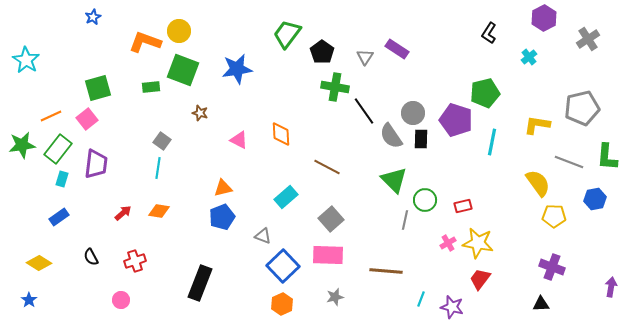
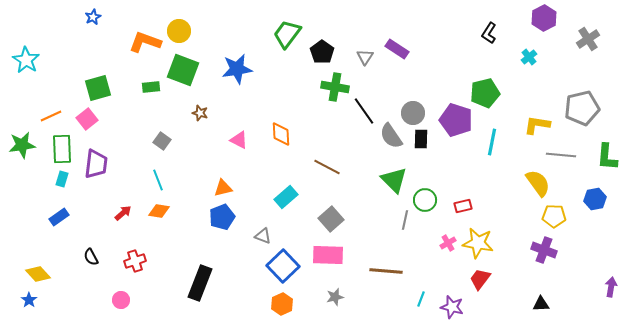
green rectangle at (58, 149): moved 4 px right; rotated 40 degrees counterclockwise
gray line at (569, 162): moved 8 px left, 7 px up; rotated 16 degrees counterclockwise
cyan line at (158, 168): moved 12 px down; rotated 30 degrees counterclockwise
yellow diamond at (39, 263): moved 1 px left, 11 px down; rotated 15 degrees clockwise
purple cross at (552, 267): moved 8 px left, 17 px up
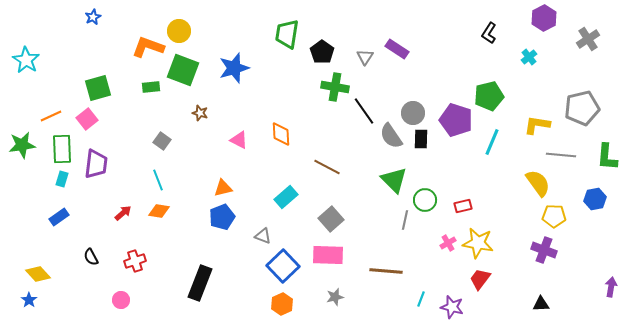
green trapezoid at (287, 34): rotated 28 degrees counterclockwise
orange L-shape at (145, 42): moved 3 px right, 5 px down
blue star at (237, 69): moved 3 px left, 1 px up; rotated 8 degrees counterclockwise
green pentagon at (485, 93): moved 4 px right, 3 px down
cyan line at (492, 142): rotated 12 degrees clockwise
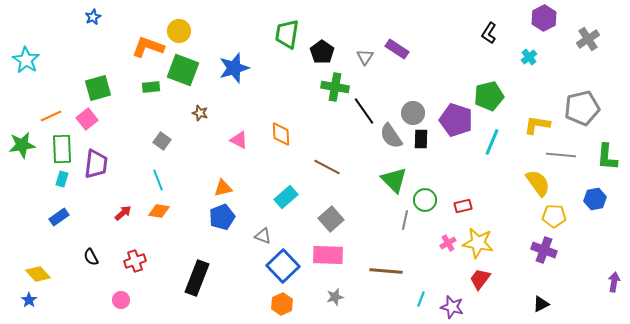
black rectangle at (200, 283): moved 3 px left, 5 px up
purple arrow at (611, 287): moved 3 px right, 5 px up
black triangle at (541, 304): rotated 24 degrees counterclockwise
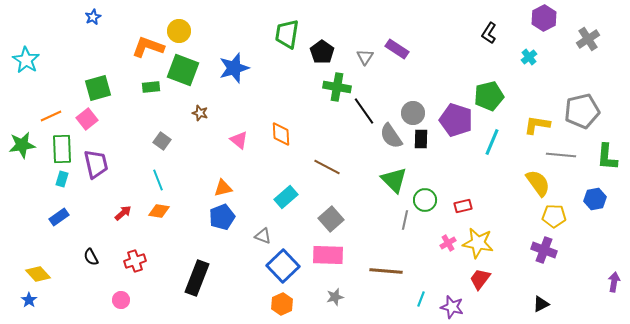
green cross at (335, 87): moved 2 px right
gray pentagon at (582, 108): moved 3 px down
pink triangle at (239, 140): rotated 12 degrees clockwise
purple trapezoid at (96, 164): rotated 20 degrees counterclockwise
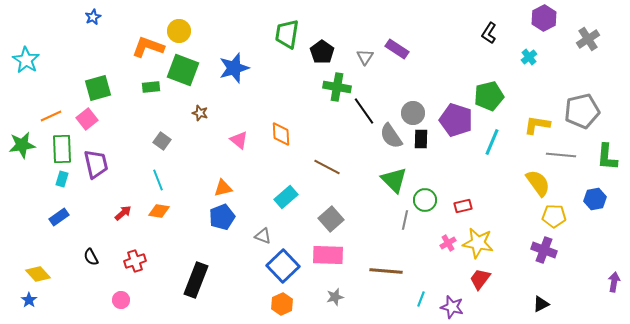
black rectangle at (197, 278): moved 1 px left, 2 px down
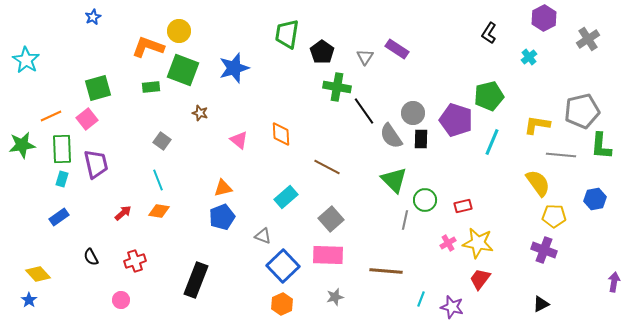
green L-shape at (607, 157): moved 6 px left, 11 px up
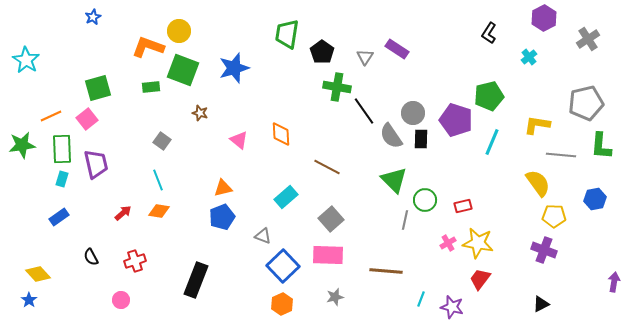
gray pentagon at (582, 111): moved 4 px right, 8 px up
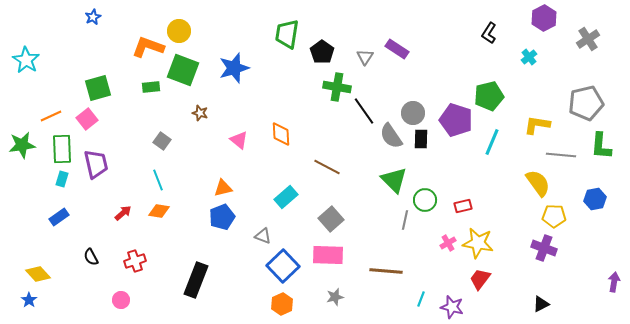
purple cross at (544, 250): moved 2 px up
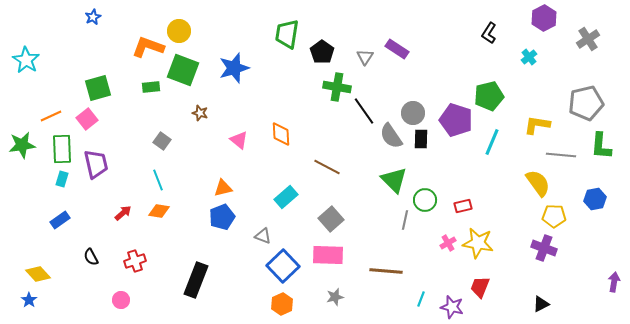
blue rectangle at (59, 217): moved 1 px right, 3 px down
red trapezoid at (480, 279): moved 8 px down; rotated 15 degrees counterclockwise
